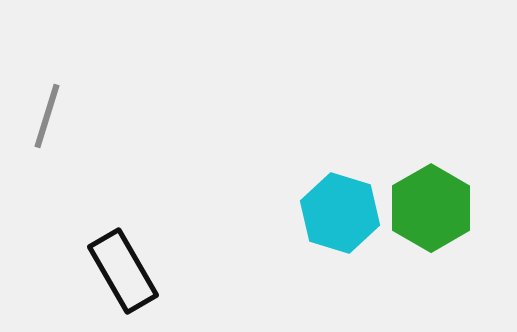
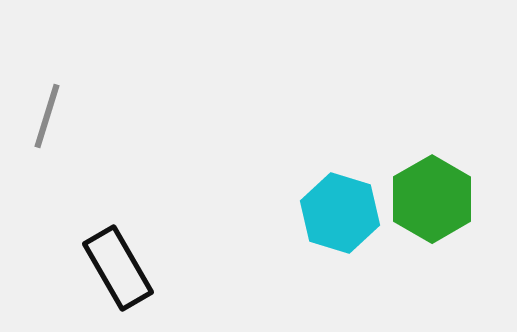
green hexagon: moved 1 px right, 9 px up
black rectangle: moved 5 px left, 3 px up
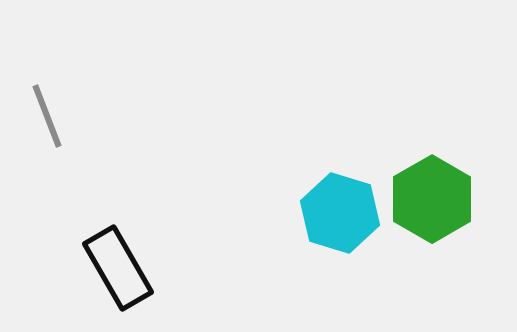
gray line: rotated 38 degrees counterclockwise
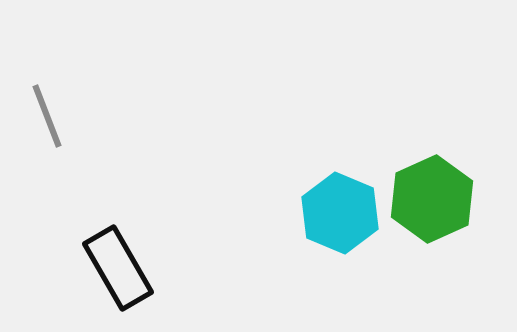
green hexagon: rotated 6 degrees clockwise
cyan hexagon: rotated 6 degrees clockwise
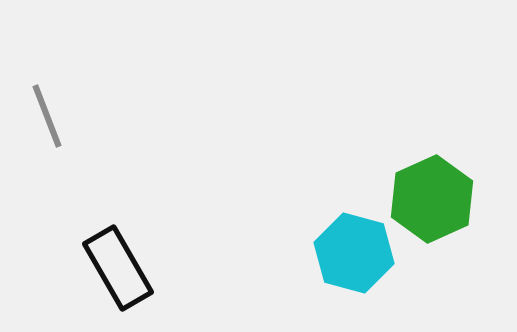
cyan hexagon: moved 14 px right, 40 px down; rotated 8 degrees counterclockwise
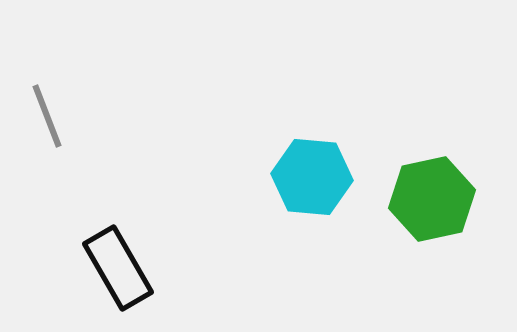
green hexagon: rotated 12 degrees clockwise
cyan hexagon: moved 42 px left, 76 px up; rotated 10 degrees counterclockwise
